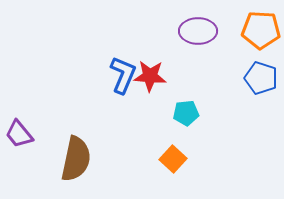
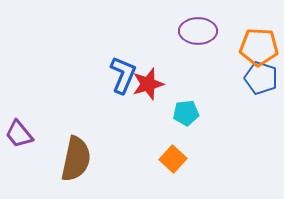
orange pentagon: moved 2 px left, 17 px down
red star: moved 2 px left, 8 px down; rotated 20 degrees counterclockwise
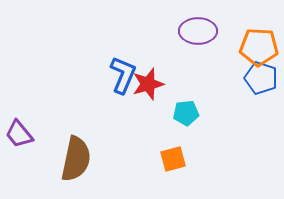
orange square: rotated 32 degrees clockwise
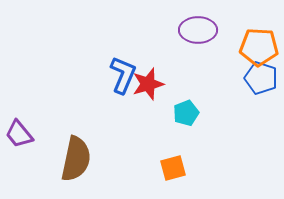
purple ellipse: moved 1 px up
cyan pentagon: rotated 15 degrees counterclockwise
orange square: moved 9 px down
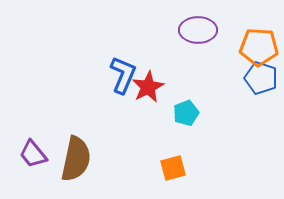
red star: moved 3 px down; rotated 12 degrees counterclockwise
purple trapezoid: moved 14 px right, 20 px down
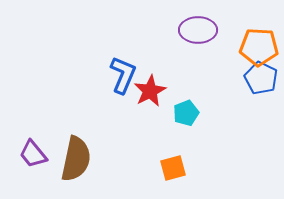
blue pentagon: rotated 8 degrees clockwise
red star: moved 2 px right, 4 px down
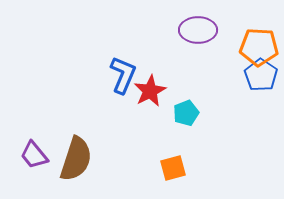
blue pentagon: moved 3 px up; rotated 8 degrees clockwise
purple trapezoid: moved 1 px right, 1 px down
brown semicircle: rotated 6 degrees clockwise
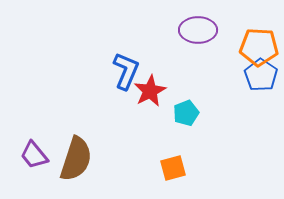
blue L-shape: moved 3 px right, 4 px up
